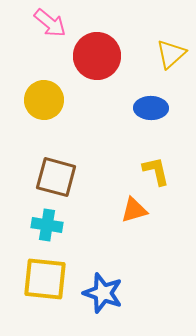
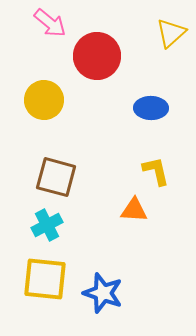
yellow triangle: moved 21 px up
orange triangle: rotated 20 degrees clockwise
cyan cross: rotated 36 degrees counterclockwise
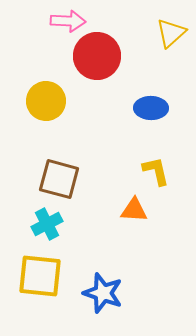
pink arrow: moved 18 px right, 2 px up; rotated 36 degrees counterclockwise
yellow circle: moved 2 px right, 1 px down
brown square: moved 3 px right, 2 px down
cyan cross: moved 1 px up
yellow square: moved 5 px left, 3 px up
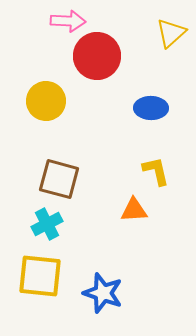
orange triangle: rotated 8 degrees counterclockwise
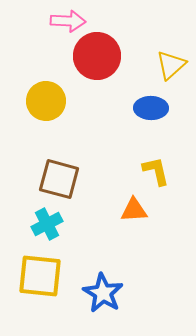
yellow triangle: moved 32 px down
blue star: rotated 12 degrees clockwise
